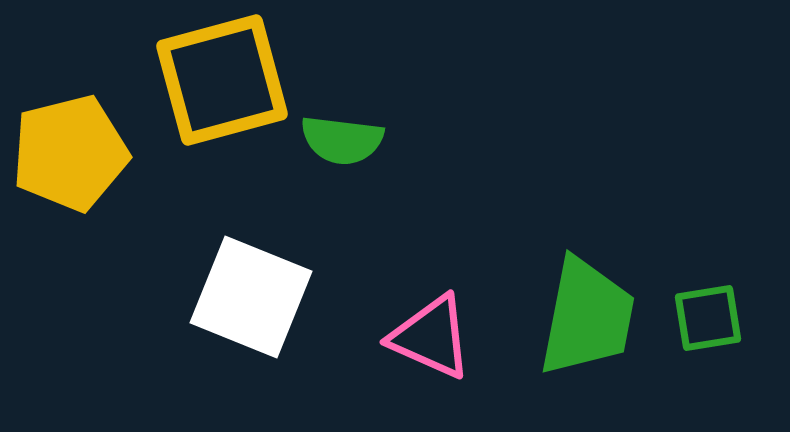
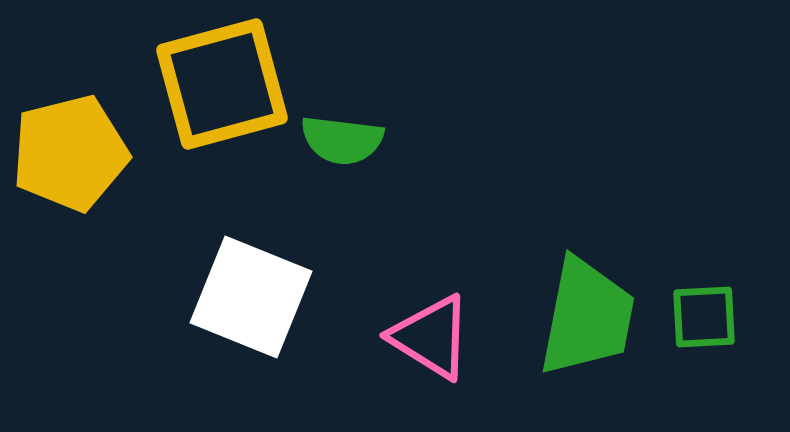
yellow square: moved 4 px down
green square: moved 4 px left, 1 px up; rotated 6 degrees clockwise
pink triangle: rotated 8 degrees clockwise
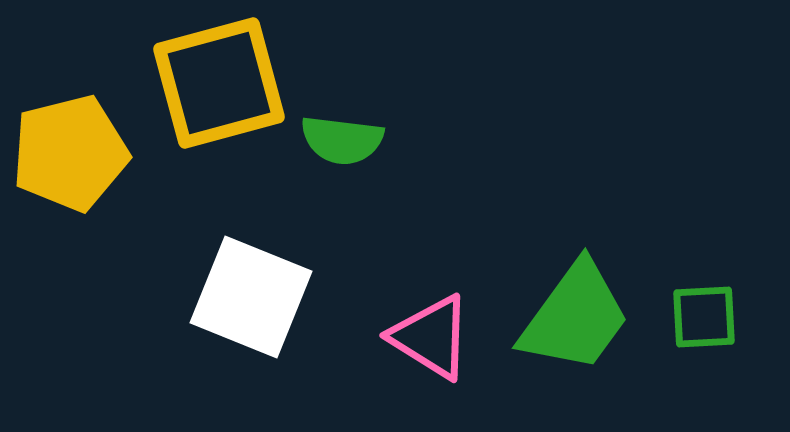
yellow square: moved 3 px left, 1 px up
green trapezoid: moved 12 px left; rotated 25 degrees clockwise
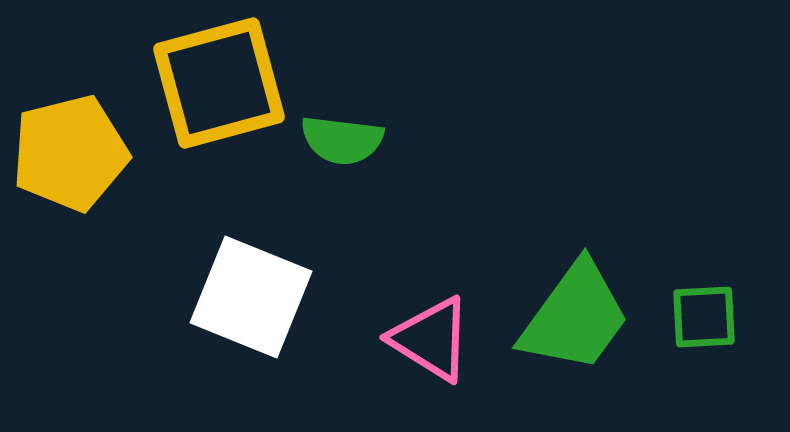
pink triangle: moved 2 px down
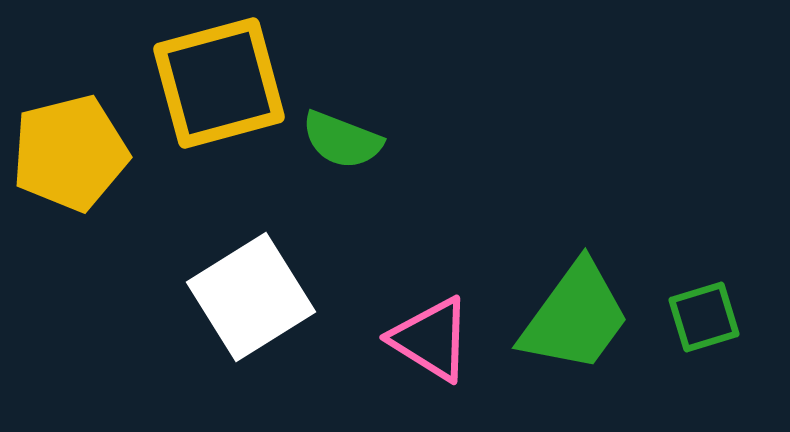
green semicircle: rotated 14 degrees clockwise
white square: rotated 36 degrees clockwise
green square: rotated 14 degrees counterclockwise
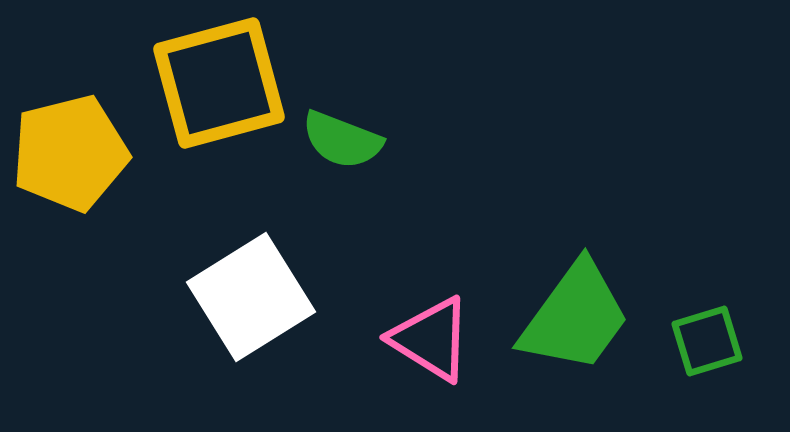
green square: moved 3 px right, 24 px down
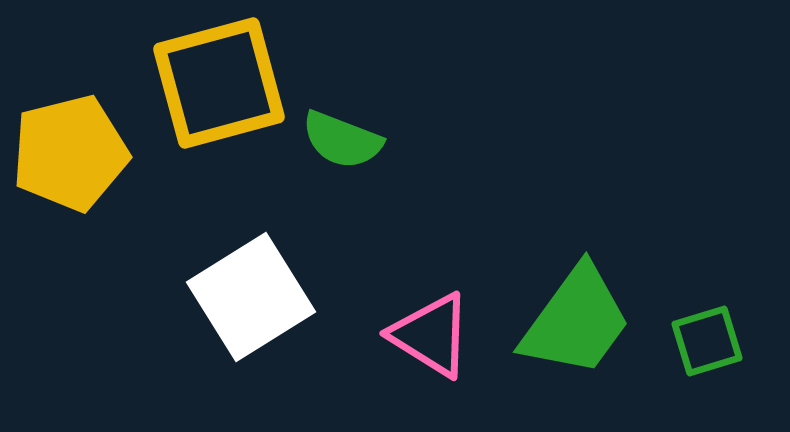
green trapezoid: moved 1 px right, 4 px down
pink triangle: moved 4 px up
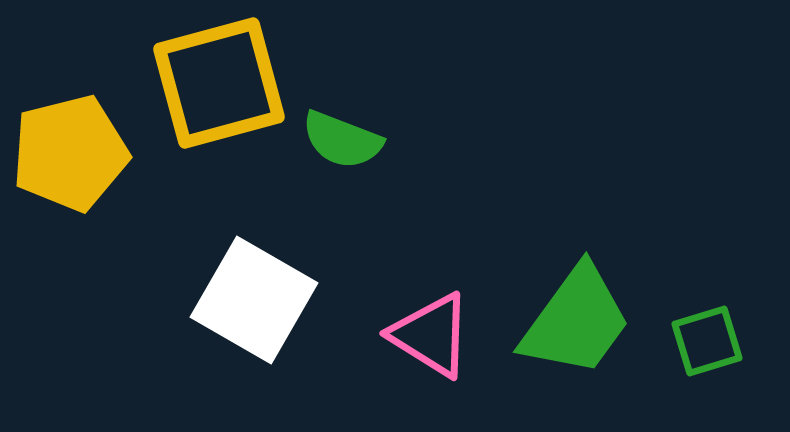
white square: moved 3 px right, 3 px down; rotated 28 degrees counterclockwise
